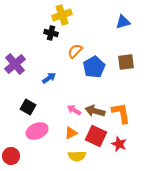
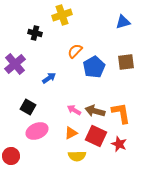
black cross: moved 16 px left
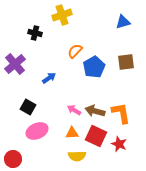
orange triangle: moved 1 px right; rotated 24 degrees clockwise
red circle: moved 2 px right, 3 px down
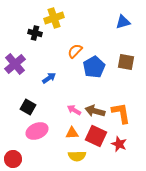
yellow cross: moved 8 px left, 3 px down
brown square: rotated 18 degrees clockwise
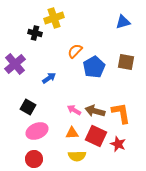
red star: moved 1 px left
red circle: moved 21 px right
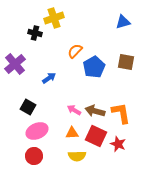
red circle: moved 3 px up
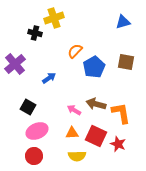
brown arrow: moved 1 px right, 7 px up
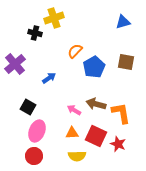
pink ellipse: rotated 45 degrees counterclockwise
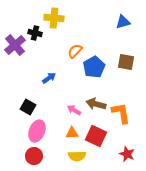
yellow cross: rotated 24 degrees clockwise
purple cross: moved 19 px up
red star: moved 9 px right, 10 px down
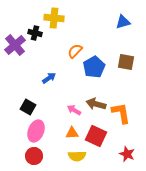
pink ellipse: moved 1 px left
